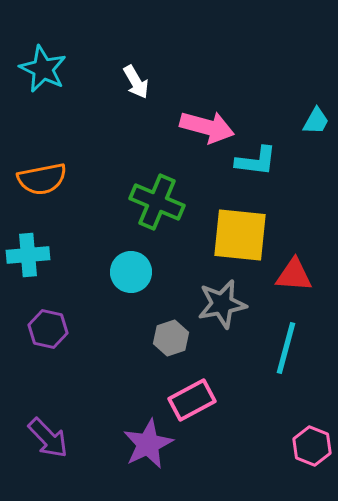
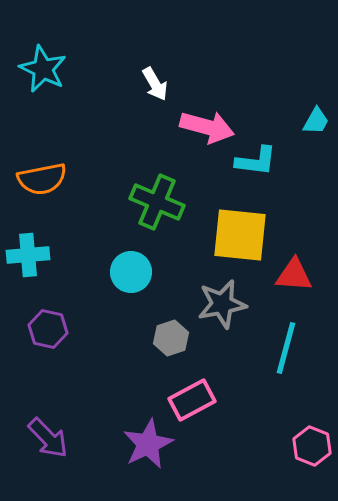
white arrow: moved 19 px right, 2 px down
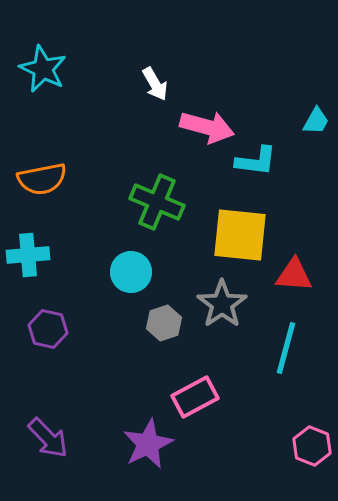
gray star: rotated 24 degrees counterclockwise
gray hexagon: moved 7 px left, 15 px up
pink rectangle: moved 3 px right, 3 px up
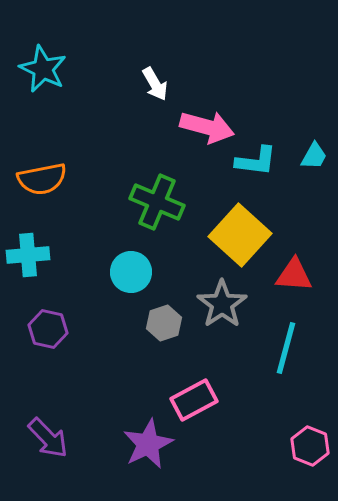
cyan trapezoid: moved 2 px left, 35 px down
yellow square: rotated 36 degrees clockwise
pink rectangle: moved 1 px left, 3 px down
pink hexagon: moved 2 px left
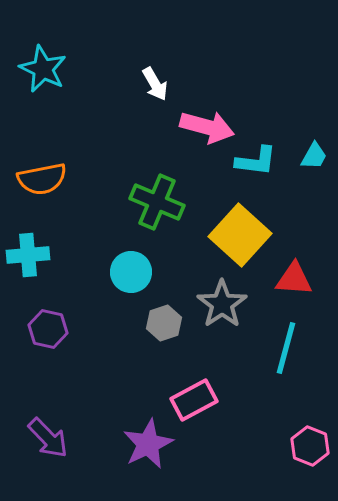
red triangle: moved 4 px down
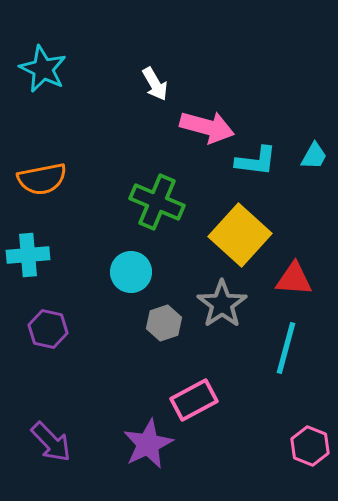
purple arrow: moved 3 px right, 4 px down
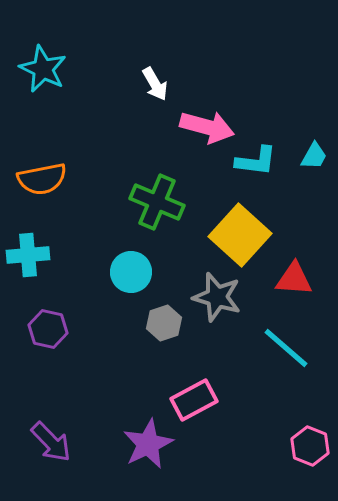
gray star: moved 5 px left, 7 px up; rotated 21 degrees counterclockwise
cyan line: rotated 64 degrees counterclockwise
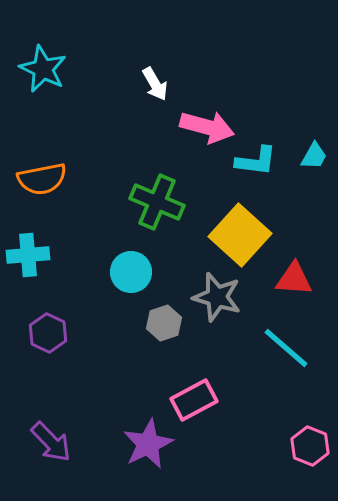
purple hexagon: moved 4 px down; rotated 12 degrees clockwise
